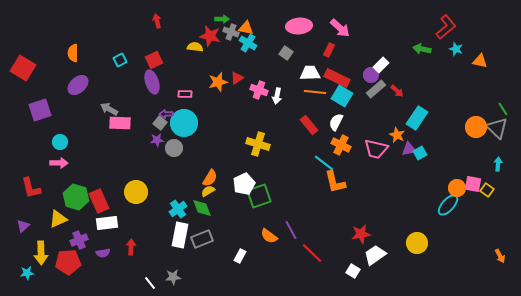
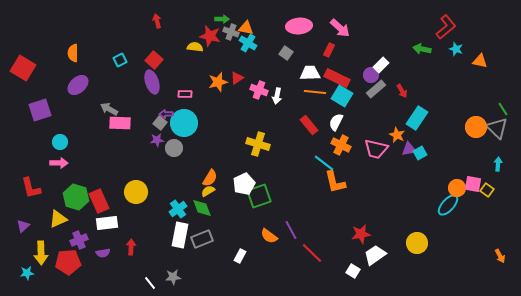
red square at (154, 60): rotated 24 degrees counterclockwise
red arrow at (397, 91): moved 5 px right; rotated 16 degrees clockwise
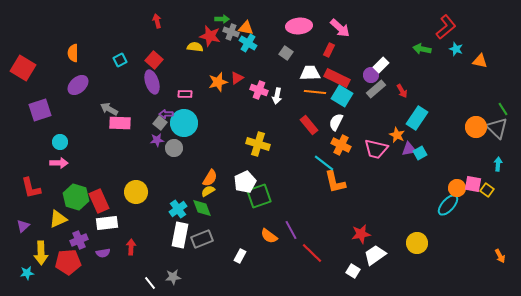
white pentagon at (244, 184): moved 1 px right, 2 px up
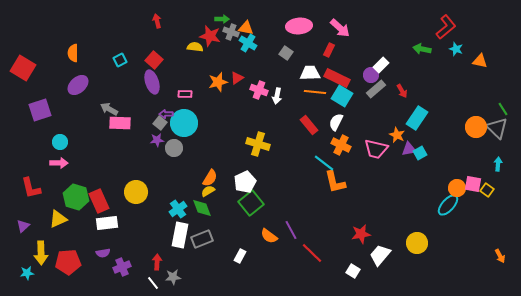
green square at (259, 196): moved 8 px left, 7 px down; rotated 20 degrees counterclockwise
purple cross at (79, 240): moved 43 px right, 27 px down
red arrow at (131, 247): moved 26 px right, 15 px down
white trapezoid at (375, 255): moved 5 px right; rotated 15 degrees counterclockwise
white line at (150, 283): moved 3 px right
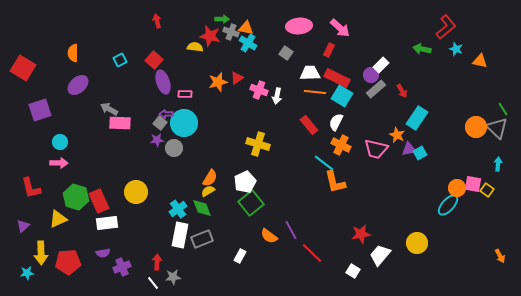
purple ellipse at (152, 82): moved 11 px right
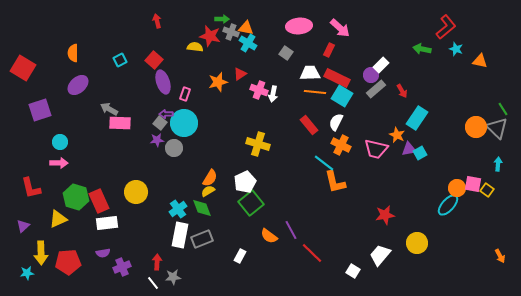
red triangle at (237, 78): moved 3 px right, 4 px up
pink rectangle at (185, 94): rotated 72 degrees counterclockwise
white arrow at (277, 96): moved 4 px left, 2 px up
red star at (361, 234): moved 24 px right, 19 px up
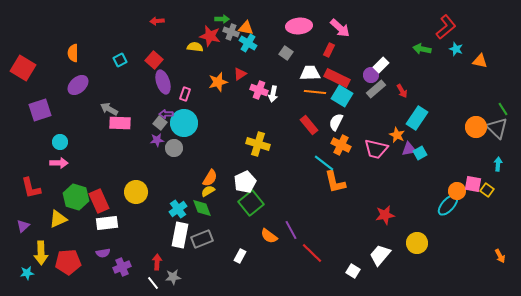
red arrow at (157, 21): rotated 80 degrees counterclockwise
orange circle at (457, 188): moved 3 px down
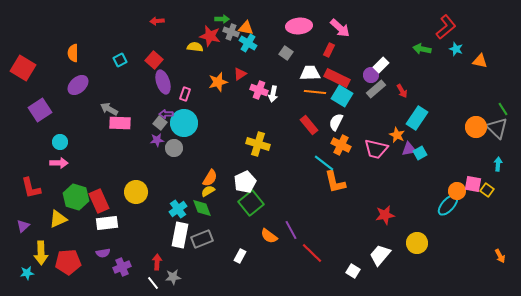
purple square at (40, 110): rotated 15 degrees counterclockwise
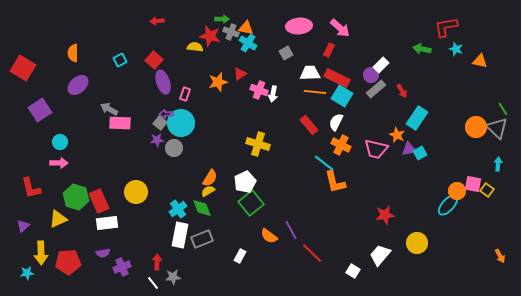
red L-shape at (446, 27): rotated 150 degrees counterclockwise
gray square at (286, 53): rotated 24 degrees clockwise
cyan circle at (184, 123): moved 3 px left
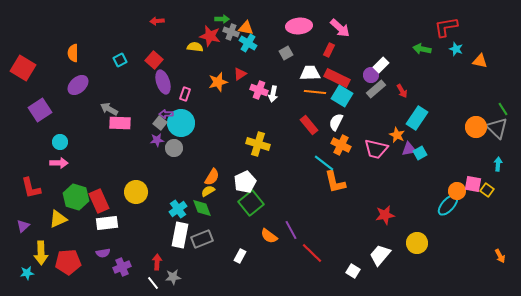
orange semicircle at (210, 178): moved 2 px right, 1 px up
